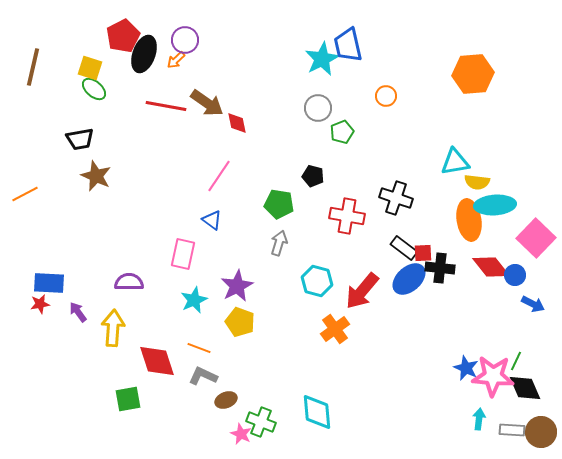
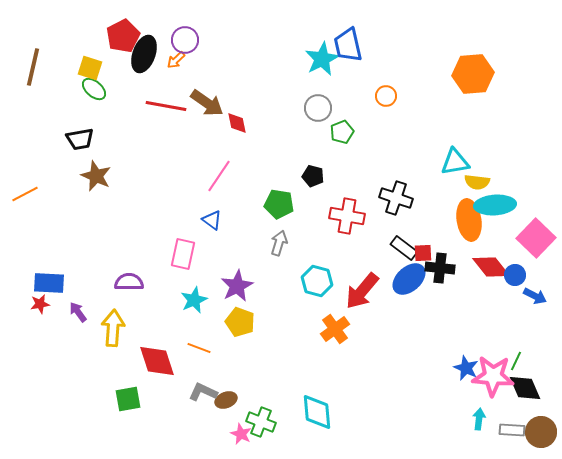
blue arrow at (533, 304): moved 2 px right, 8 px up
gray L-shape at (203, 376): moved 16 px down
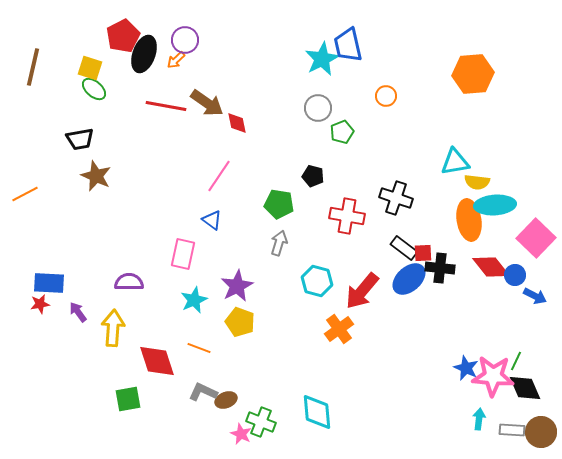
orange cross at (335, 329): moved 4 px right
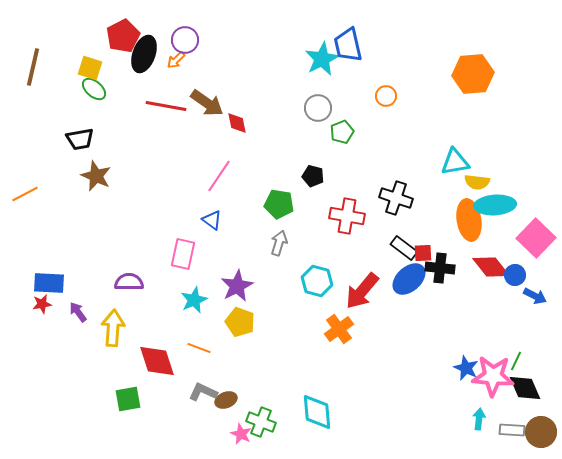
red star at (40, 304): moved 2 px right
